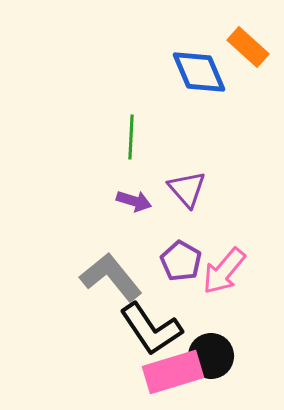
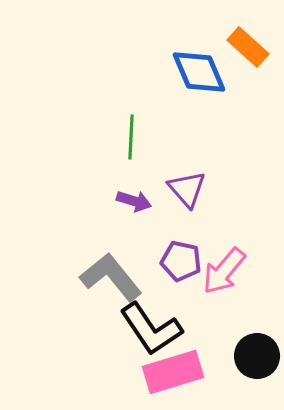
purple pentagon: rotated 18 degrees counterclockwise
black circle: moved 46 px right
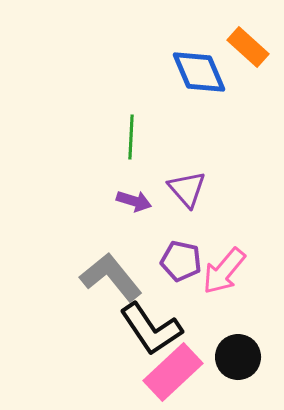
black circle: moved 19 px left, 1 px down
pink rectangle: rotated 26 degrees counterclockwise
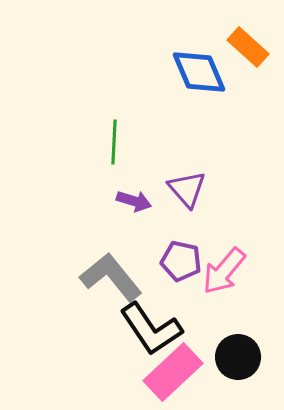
green line: moved 17 px left, 5 px down
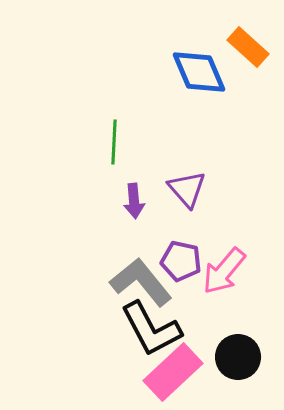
purple arrow: rotated 68 degrees clockwise
gray L-shape: moved 30 px right, 5 px down
black L-shape: rotated 6 degrees clockwise
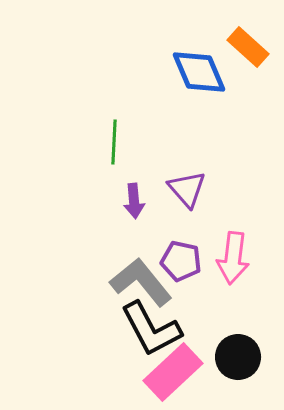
pink arrow: moved 9 px right, 13 px up; rotated 33 degrees counterclockwise
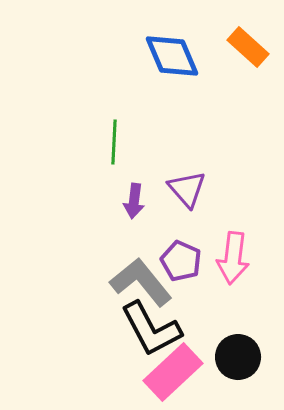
blue diamond: moved 27 px left, 16 px up
purple arrow: rotated 12 degrees clockwise
purple pentagon: rotated 12 degrees clockwise
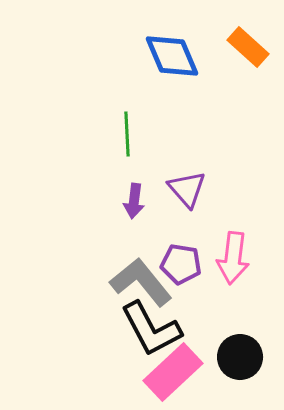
green line: moved 13 px right, 8 px up; rotated 6 degrees counterclockwise
purple pentagon: moved 3 px down; rotated 15 degrees counterclockwise
black circle: moved 2 px right
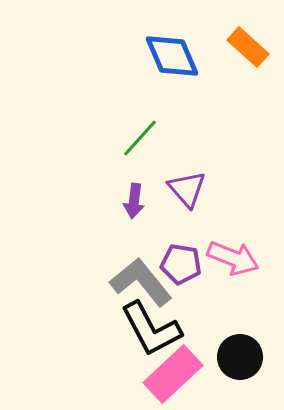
green line: moved 13 px right, 4 px down; rotated 45 degrees clockwise
pink arrow: rotated 75 degrees counterclockwise
pink rectangle: moved 2 px down
